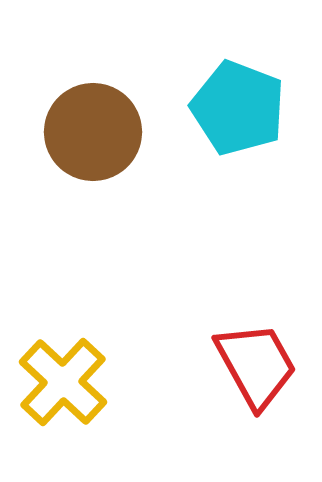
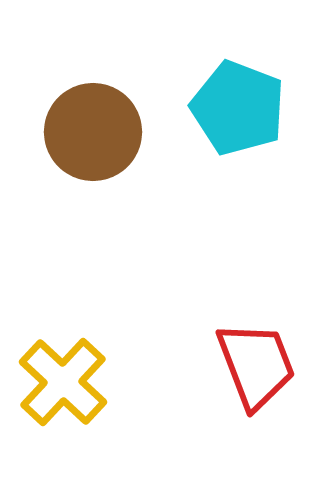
red trapezoid: rotated 8 degrees clockwise
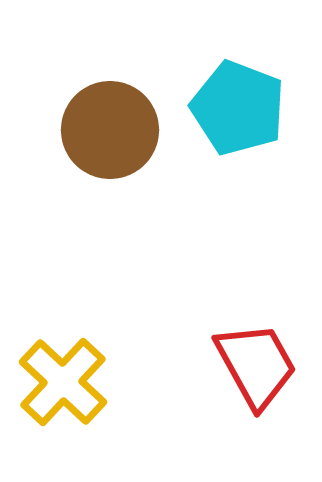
brown circle: moved 17 px right, 2 px up
red trapezoid: rotated 8 degrees counterclockwise
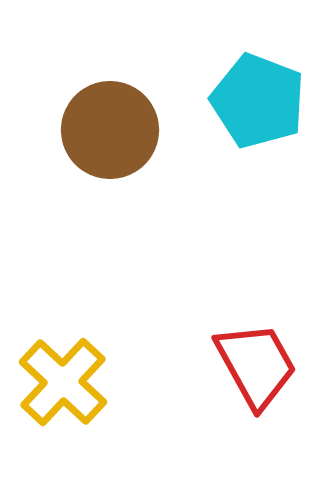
cyan pentagon: moved 20 px right, 7 px up
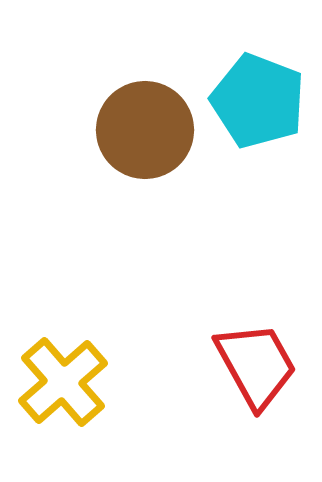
brown circle: moved 35 px right
yellow cross: rotated 6 degrees clockwise
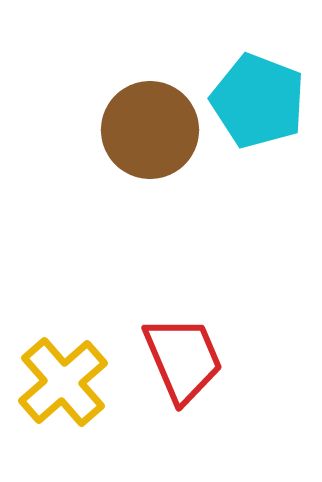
brown circle: moved 5 px right
red trapezoid: moved 73 px left, 6 px up; rotated 6 degrees clockwise
